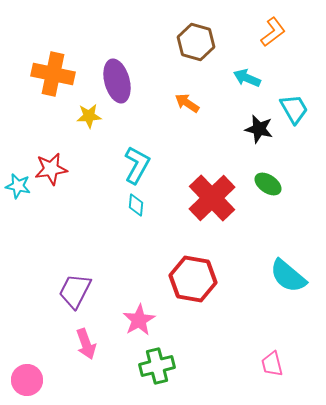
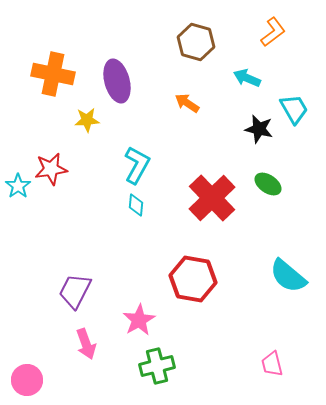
yellow star: moved 2 px left, 4 px down
cyan star: rotated 25 degrees clockwise
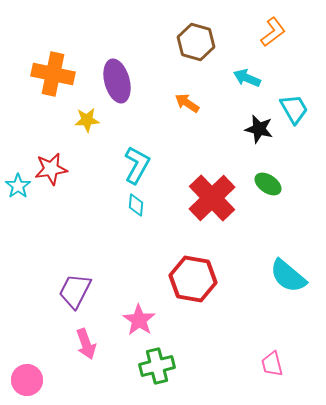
pink star: rotated 8 degrees counterclockwise
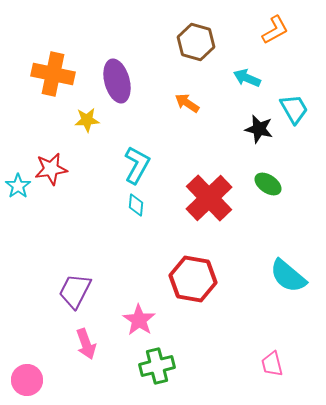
orange L-shape: moved 2 px right, 2 px up; rotated 8 degrees clockwise
red cross: moved 3 px left
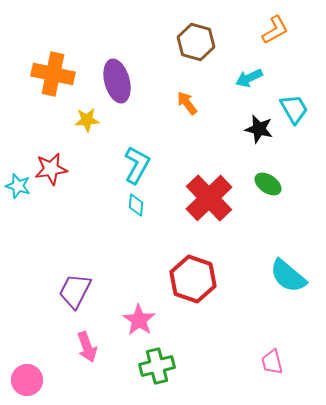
cyan arrow: moved 2 px right; rotated 48 degrees counterclockwise
orange arrow: rotated 20 degrees clockwise
cyan star: rotated 20 degrees counterclockwise
red hexagon: rotated 9 degrees clockwise
pink arrow: moved 1 px right, 3 px down
pink trapezoid: moved 2 px up
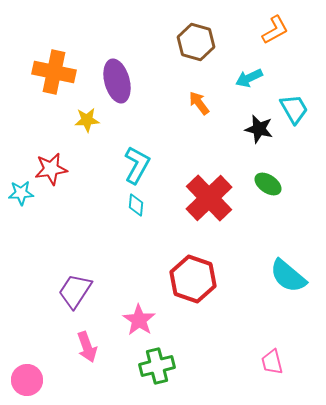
orange cross: moved 1 px right, 2 px up
orange arrow: moved 12 px right
cyan star: moved 3 px right, 7 px down; rotated 20 degrees counterclockwise
purple trapezoid: rotated 6 degrees clockwise
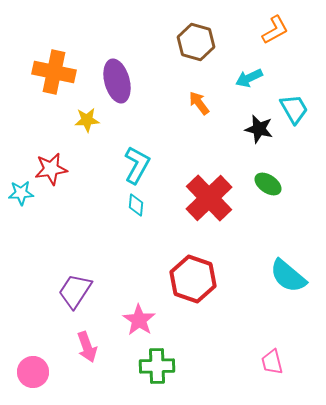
green cross: rotated 12 degrees clockwise
pink circle: moved 6 px right, 8 px up
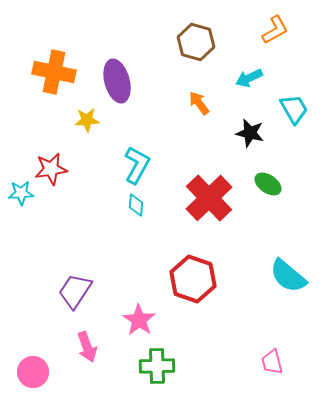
black star: moved 9 px left, 4 px down
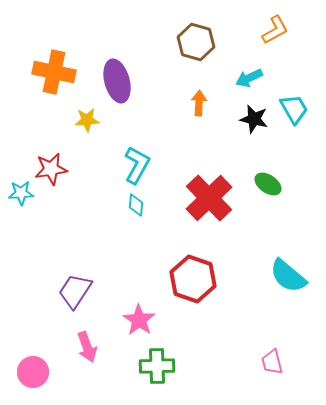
orange arrow: rotated 40 degrees clockwise
black star: moved 4 px right, 14 px up
